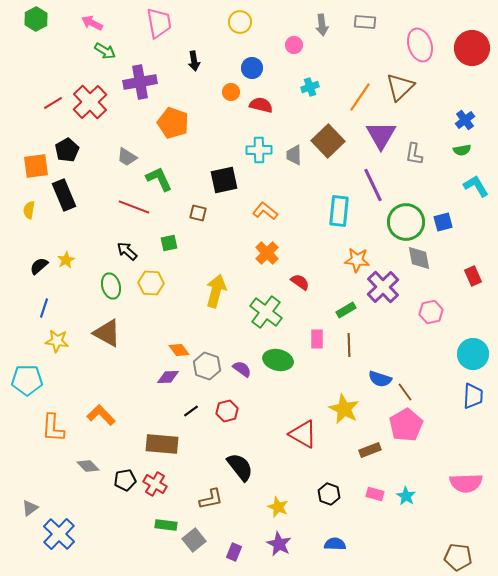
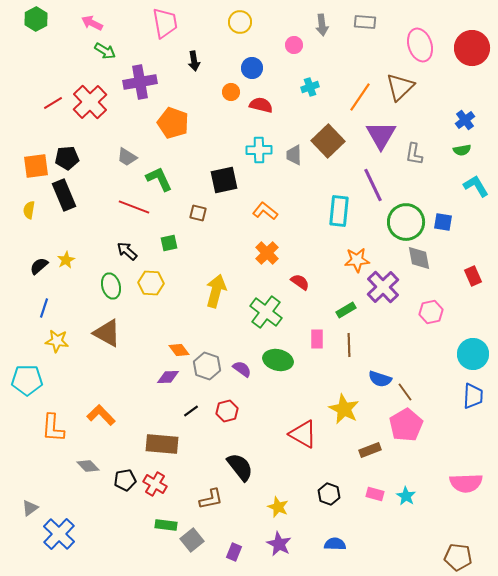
pink trapezoid at (159, 23): moved 6 px right
black pentagon at (67, 150): moved 8 px down; rotated 25 degrees clockwise
blue square at (443, 222): rotated 24 degrees clockwise
orange star at (357, 260): rotated 10 degrees counterclockwise
gray square at (194, 540): moved 2 px left
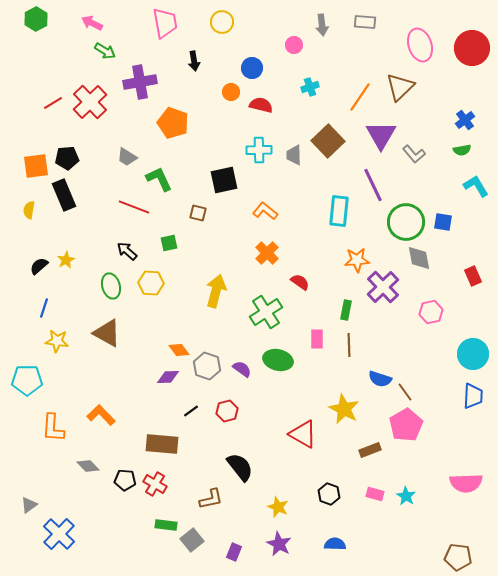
yellow circle at (240, 22): moved 18 px left
gray L-shape at (414, 154): rotated 50 degrees counterclockwise
green rectangle at (346, 310): rotated 48 degrees counterclockwise
green cross at (266, 312): rotated 20 degrees clockwise
black pentagon at (125, 480): rotated 15 degrees clockwise
gray triangle at (30, 508): moved 1 px left, 3 px up
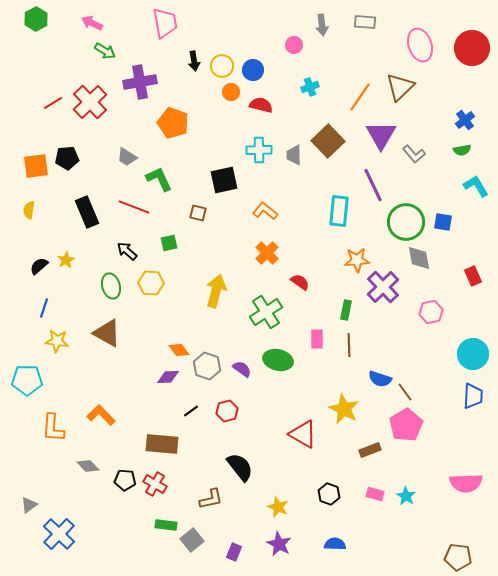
yellow circle at (222, 22): moved 44 px down
blue circle at (252, 68): moved 1 px right, 2 px down
black rectangle at (64, 195): moved 23 px right, 17 px down
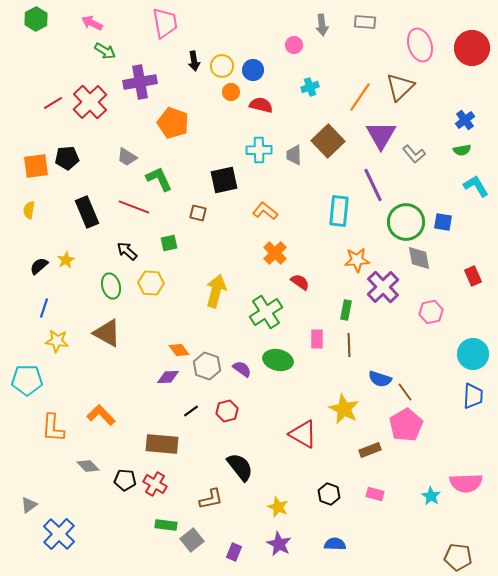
orange cross at (267, 253): moved 8 px right
cyan star at (406, 496): moved 25 px right
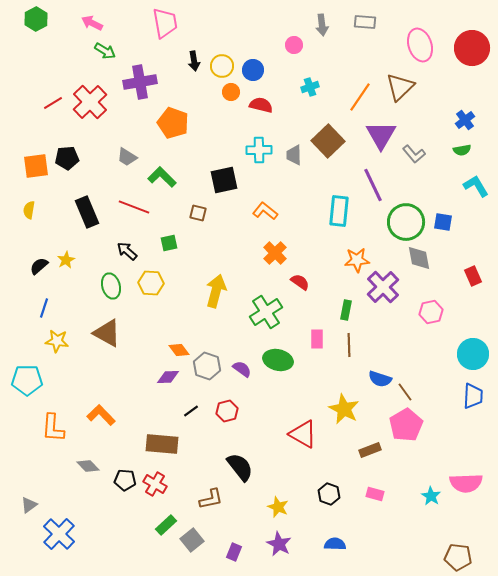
green L-shape at (159, 179): moved 3 px right, 2 px up; rotated 20 degrees counterclockwise
green rectangle at (166, 525): rotated 50 degrees counterclockwise
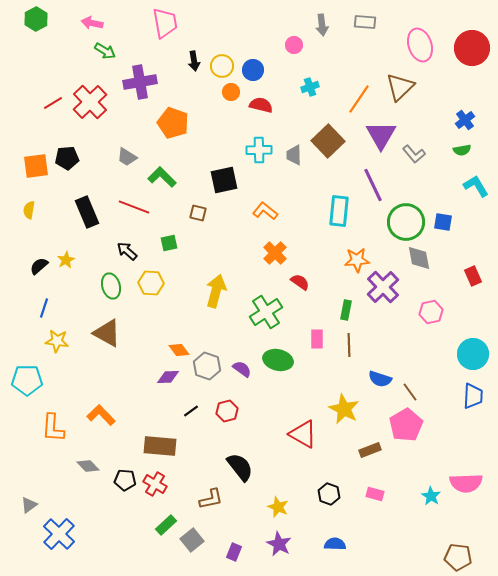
pink arrow at (92, 23): rotated 15 degrees counterclockwise
orange line at (360, 97): moved 1 px left, 2 px down
brown line at (405, 392): moved 5 px right
brown rectangle at (162, 444): moved 2 px left, 2 px down
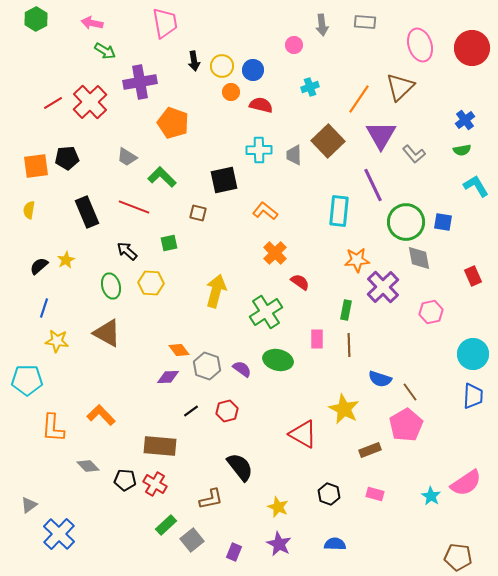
pink semicircle at (466, 483): rotated 32 degrees counterclockwise
